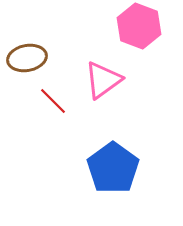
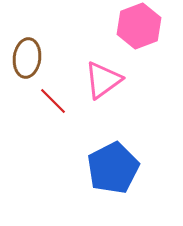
pink hexagon: rotated 18 degrees clockwise
brown ellipse: rotated 72 degrees counterclockwise
blue pentagon: rotated 9 degrees clockwise
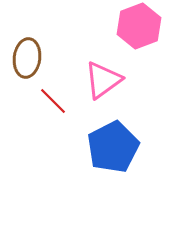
blue pentagon: moved 21 px up
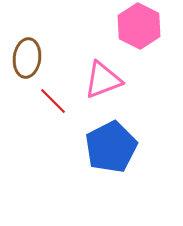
pink hexagon: rotated 12 degrees counterclockwise
pink triangle: rotated 15 degrees clockwise
blue pentagon: moved 2 px left
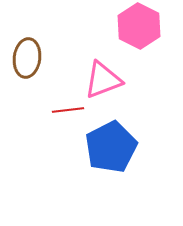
red line: moved 15 px right, 9 px down; rotated 52 degrees counterclockwise
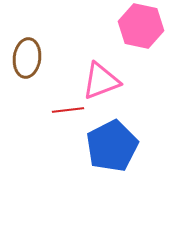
pink hexagon: moved 2 px right; rotated 15 degrees counterclockwise
pink triangle: moved 2 px left, 1 px down
blue pentagon: moved 1 px right, 1 px up
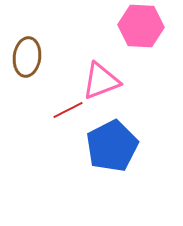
pink hexagon: rotated 9 degrees counterclockwise
brown ellipse: moved 1 px up
red line: rotated 20 degrees counterclockwise
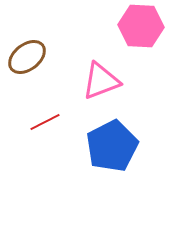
brown ellipse: rotated 45 degrees clockwise
red line: moved 23 px left, 12 px down
